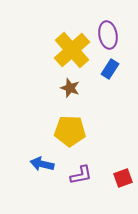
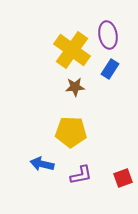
yellow cross: rotated 12 degrees counterclockwise
brown star: moved 5 px right, 1 px up; rotated 24 degrees counterclockwise
yellow pentagon: moved 1 px right, 1 px down
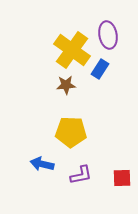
blue rectangle: moved 10 px left
brown star: moved 9 px left, 2 px up
red square: moved 1 px left; rotated 18 degrees clockwise
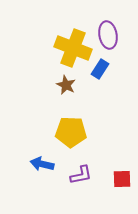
yellow cross: moved 1 px right, 2 px up; rotated 15 degrees counterclockwise
brown star: rotated 30 degrees clockwise
red square: moved 1 px down
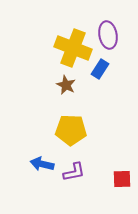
yellow pentagon: moved 2 px up
purple L-shape: moved 7 px left, 3 px up
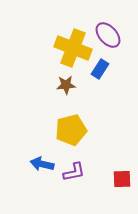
purple ellipse: rotated 32 degrees counterclockwise
brown star: rotated 30 degrees counterclockwise
yellow pentagon: rotated 16 degrees counterclockwise
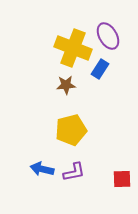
purple ellipse: moved 1 px down; rotated 12 degrees clockwise
blue arrow: moved 5 px down
